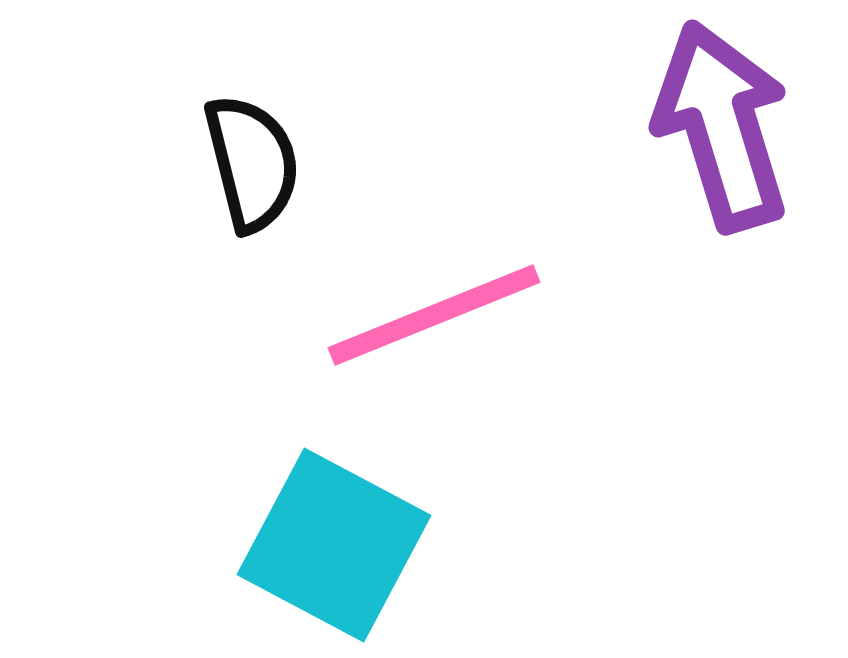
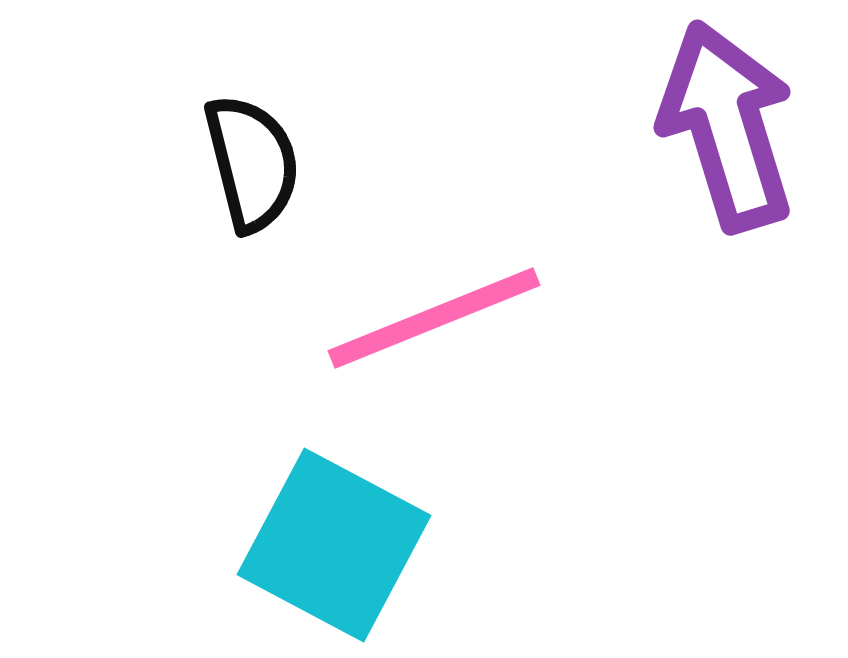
purple arrow: moved 5 px right
pink line: moved 3 px down
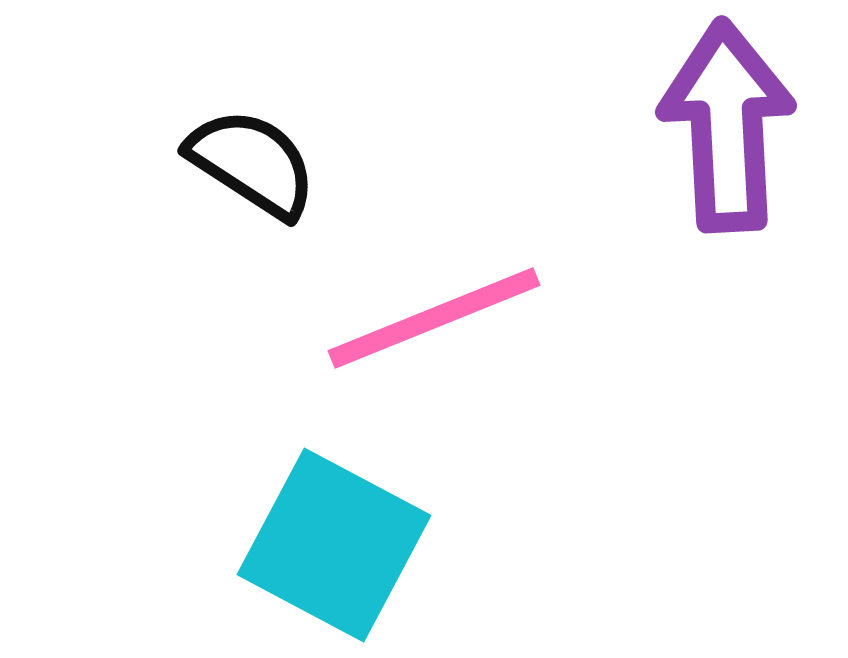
purple arrow: rotated 14 degrees clockwise
black semicircle: rotated 43 degrees counterclockwise
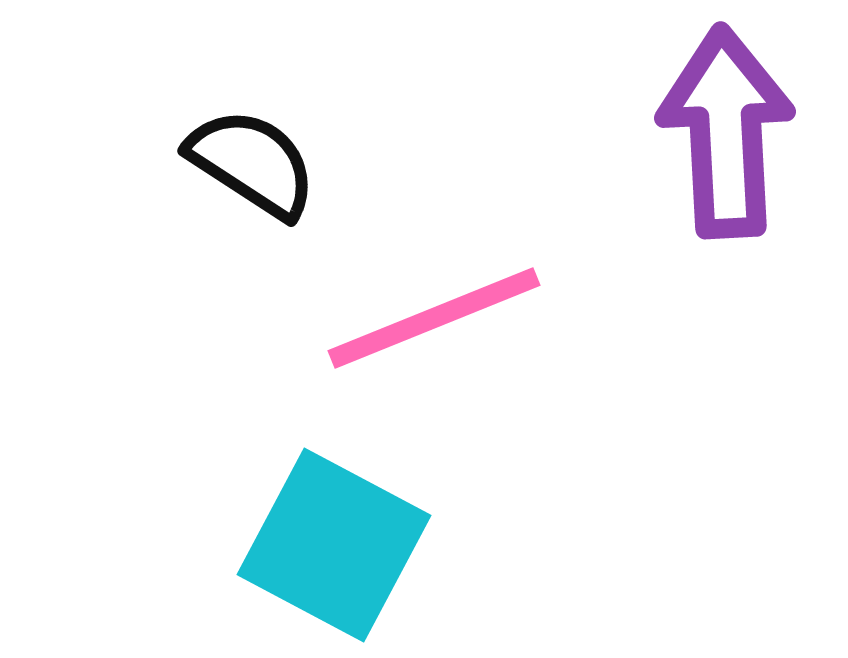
purple arrow: moved 1 px left, 6 px down
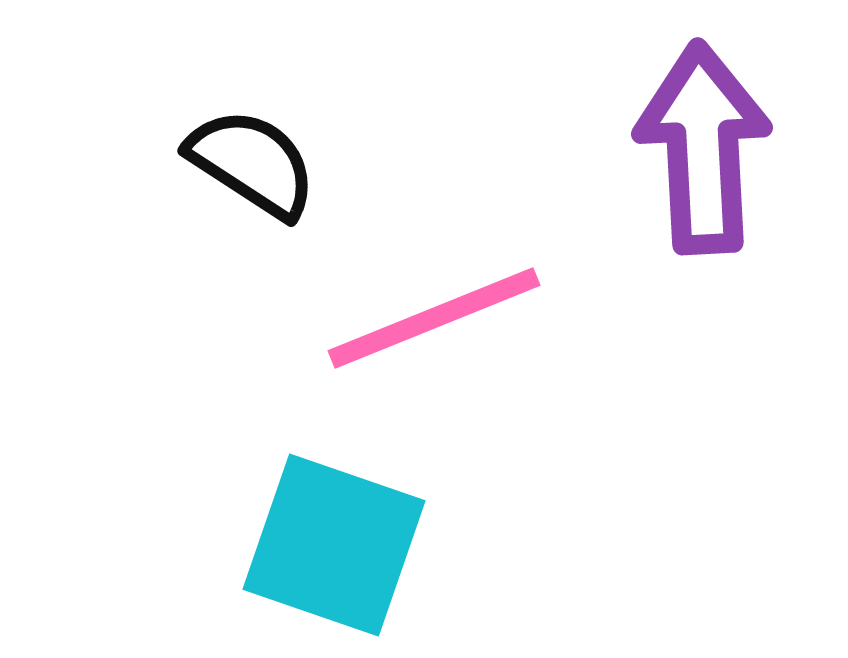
purple arrow: moved 23 px left, 16 px down
cyan square: rotated 9 degrees counterclockwise
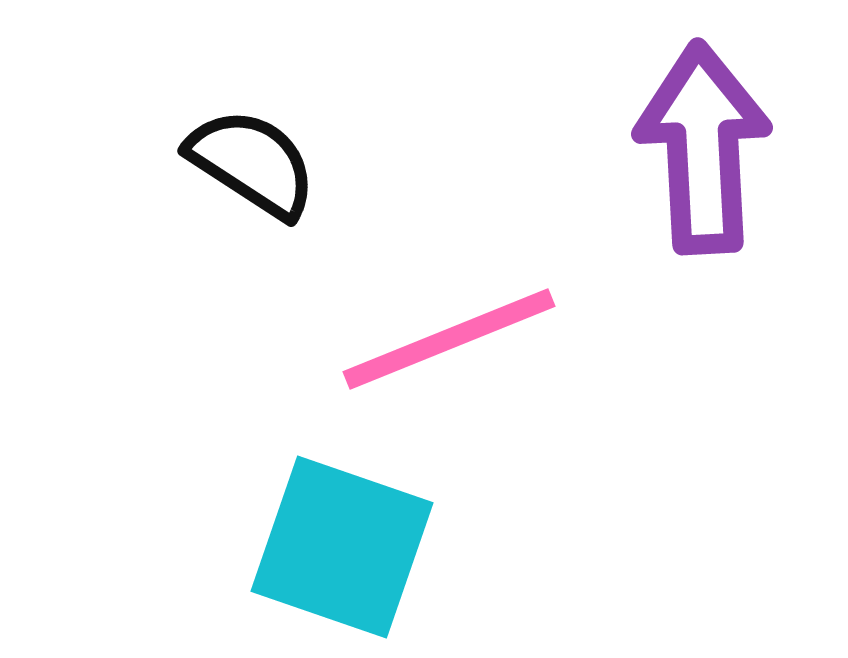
pink line: moved 15 px right, 21 px down
cyan square: moved 8 px right, 2 px down
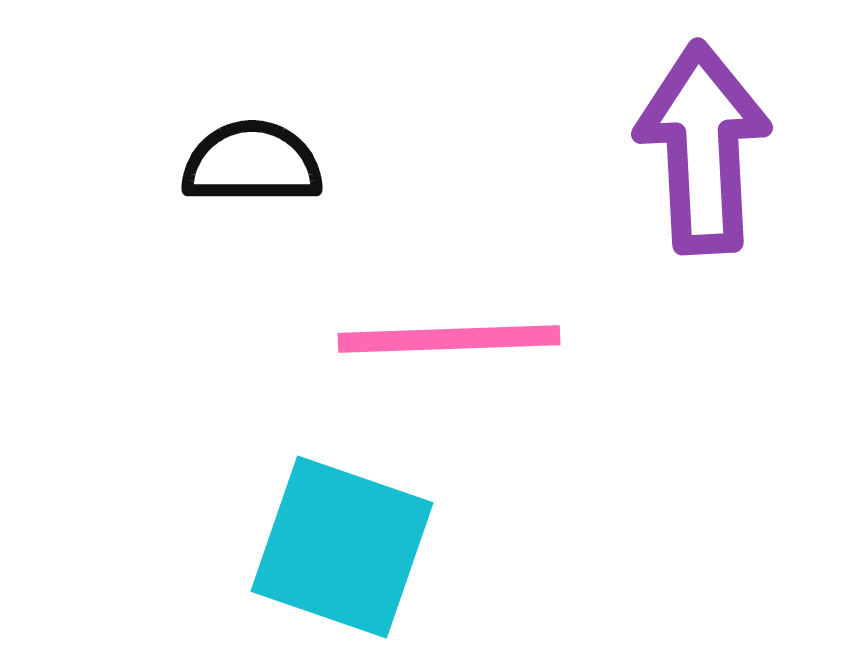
black semicircle: rotated 33 degrees counterclockwise
pink line: rotated 20 degrees clockwise
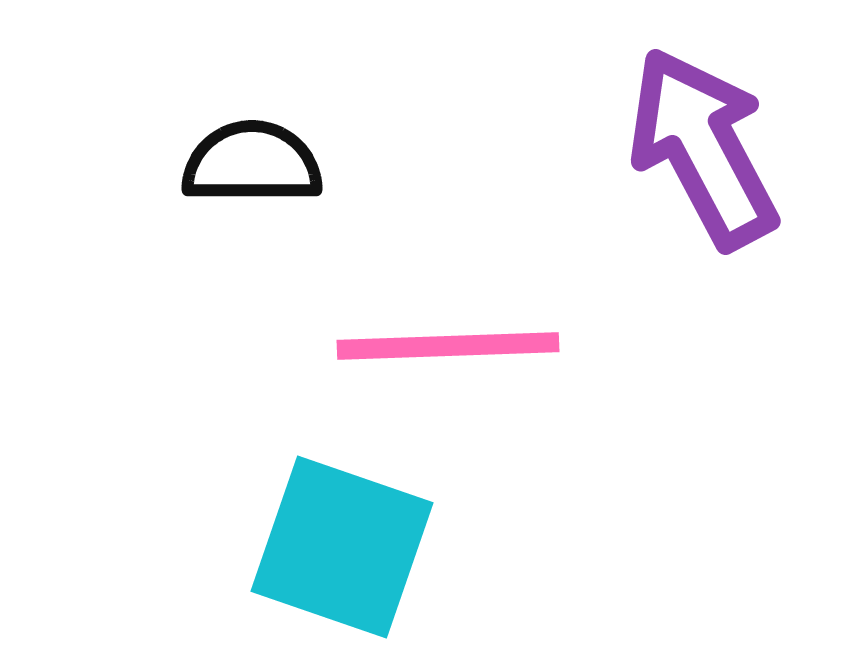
purple arrow: rotated 25 degrees counterclockwise
pink line: moved 1 px left, 7 px down
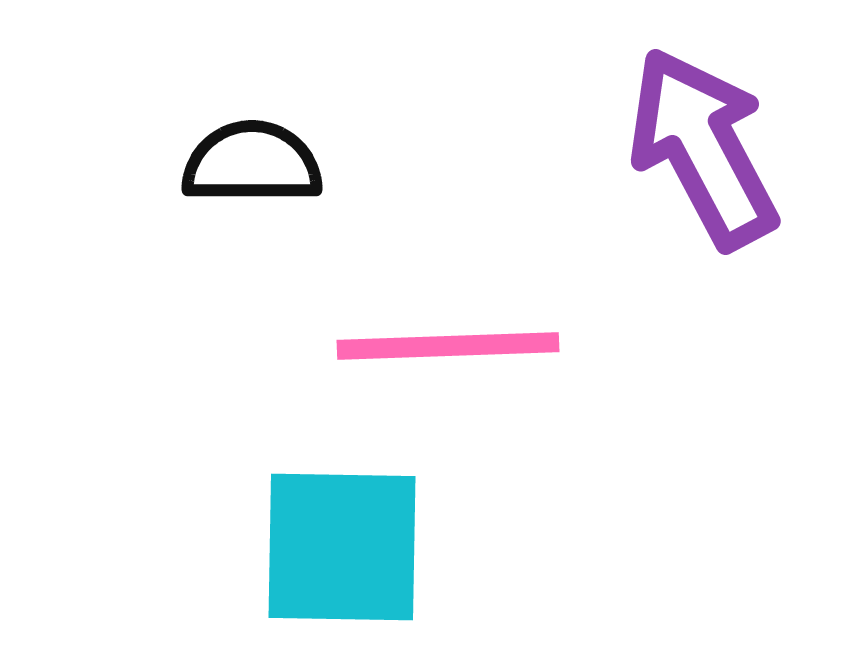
cyan square: rotated 18 degrees counterclockwise
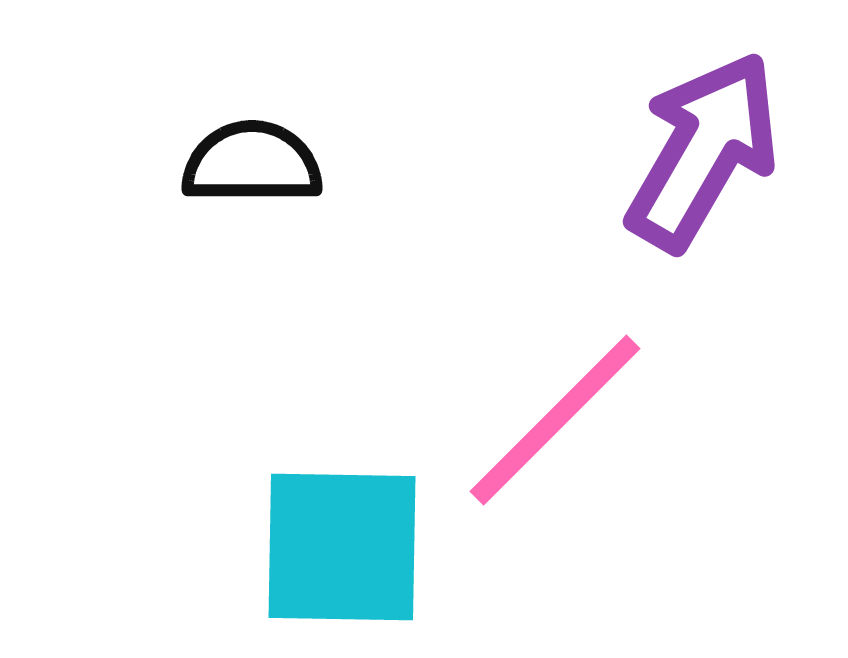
purple arrow: moved 3 px down; rotated 58 degrees clockwise
pink line: moved 107 px right, 74 px down; rotated 43 degrees counterclockwise
